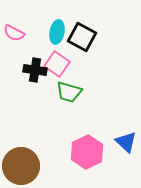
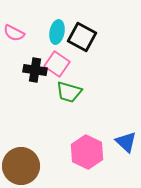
pink hexagon: rotated 8 degrees counterclockwise
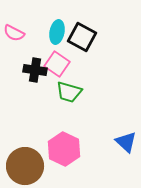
pink hexagon: moved 23 px left, 3 px up
brown circle: moved 4 px right
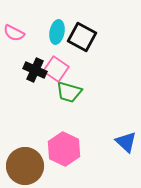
pink square: moved 1 px left, 5 px down
black cross: rotated 15 degrees clockwise
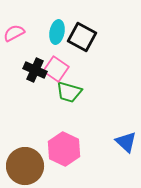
pink semicircle: rotated 125 degrees clockwise
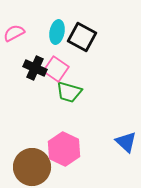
black cross: moved 2 px up
brown circle: moved 7 px right, 1 px down
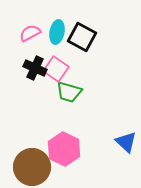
pink semicircle: moved 16 px right
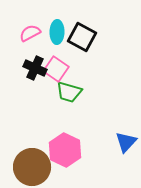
cyan ellipse: rotated 10 degrees counterclockwise
blue triangle: rotated 30 degrees clockwise
pink hexagon: moved 1 px right, 1 px down
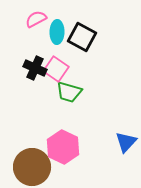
pink semicircle: moved 6 px right, 14 px up
pink hexagon: moved 2 px left, 3 px up
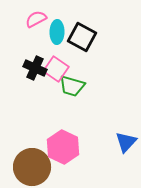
green trapezoid: moved 3 px right, 6 px up
